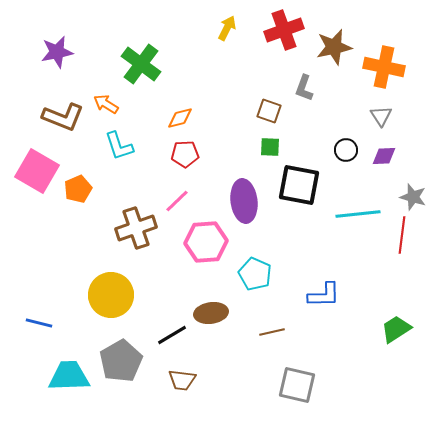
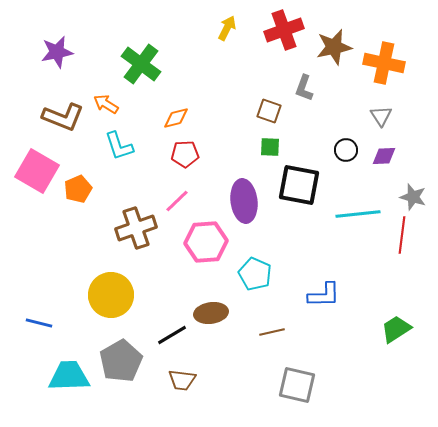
orange cross: moved 4 px up
orange diamond: moved 4 px left
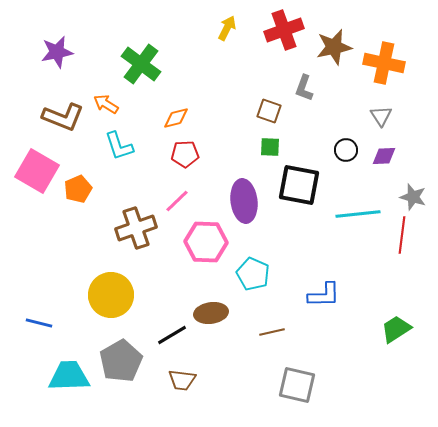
pink hexagon: rotated 6 degrees clockwise
cyan pentagon: moved 2 px left
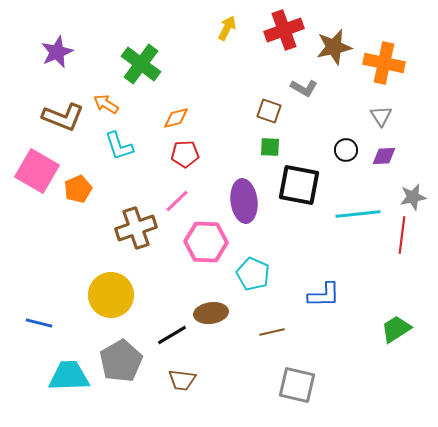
purple star: rotated 12 degrees counterclockwise
gray L-shape: rotated 80 degrees counterclockwise
gray star: rotated 28 degrees counterclockwise
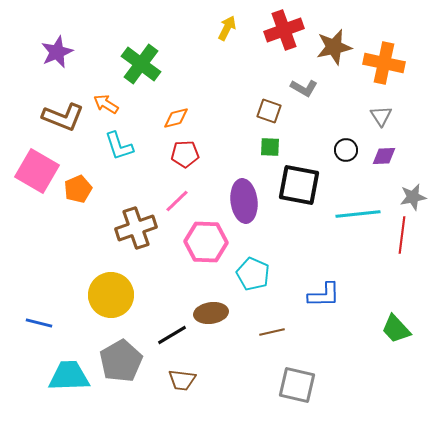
green trapezoid: rotated 100 degrees counterclockwise
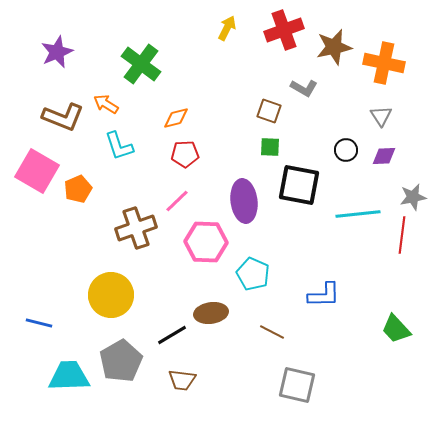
brown line: rotated 40 degrees clockwise
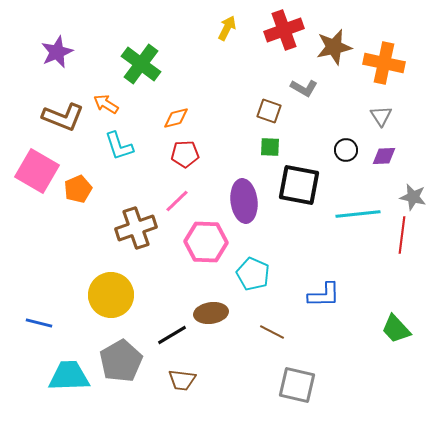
gray star: rotated 24 degrees clockwise
